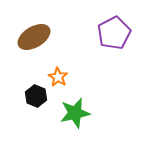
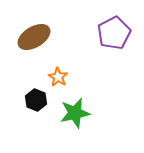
black hexagon: moved 4 px down
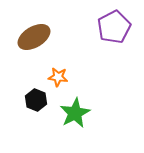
purple pentagon: moved 6 px up
orange star: rotated 24 degrees counterclockwise
green star: rotated 16 degrees counterclockwise
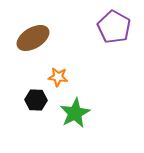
purple pentagon: rotated 16 degrees counterclockwise
brown ellipse: moved 1 px left, 1 px down
black hexagon: rotated 20 degrees counterclockwise
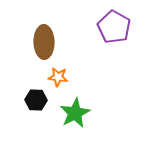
brown ellipse: moved 11 px right, 4 px down; rotated 60 degrees counterclockwise
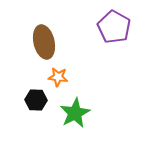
brown ellipse: rotated 12 degrees counterclockwise
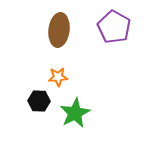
brown ellipse: moved 15 px right, 12 px up; rotated 20 degrees clockwise
orange star: rotated 12 degrees counterclockwise
black hexagon: moved 3 px right, 1 px down
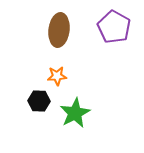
orange star: moved 1 px left, 1 px up
